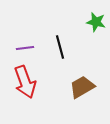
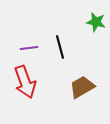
purple line: moved 4 px right
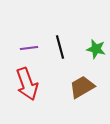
green star: moved 27 px down
red arrow: moved 2 px right, 2 px down
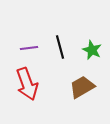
green star: moved 4 px left, 1 px down; rotated 12 degrees clockwise
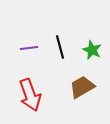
red arrow: moved 3 px right, 11 px down
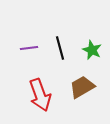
black line: moved 1 px down
red arrow: moved 10 px right
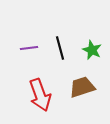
brown trapezoid: rotated 12 degrees clockwise
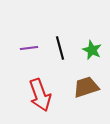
brown trapezoid: moved 4 px right
